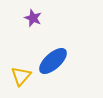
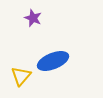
blue ellipse: rotated 20 degrees clockwise
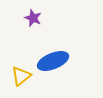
yellow triangle: rotated 10 degrees clockwise
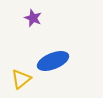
yellow triangle: moved 3 px down
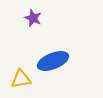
yellow triangle: rotated 30 degrees clockwise
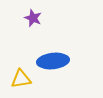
blue ellipse: rotated 16 degrees clockwise
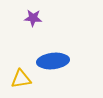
purple star: rotated 18 degrees counterclockwise
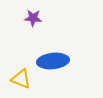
yellow triangle: rotated 30 degrees clockwise
